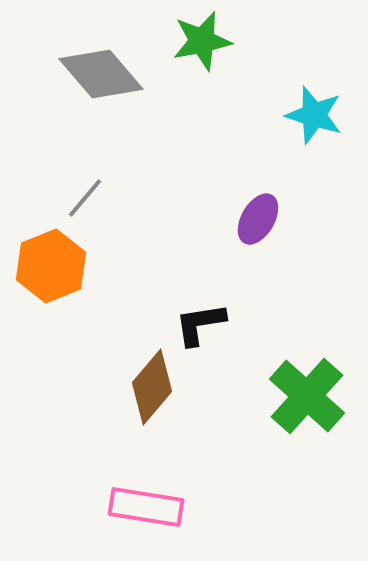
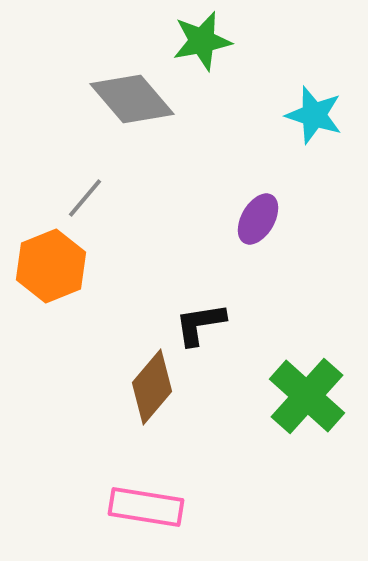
gray diamond: moved 31 px right, 25 px down
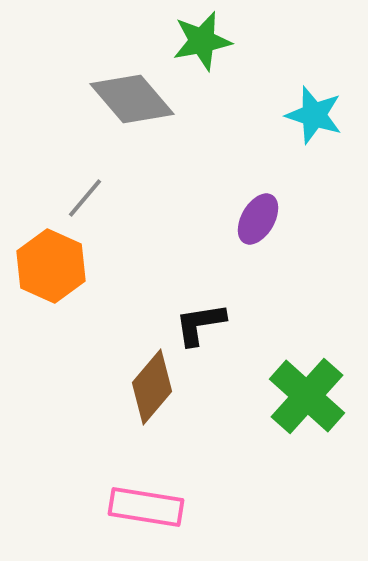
orange hexagon: rotated 14 degrees counterclockwise
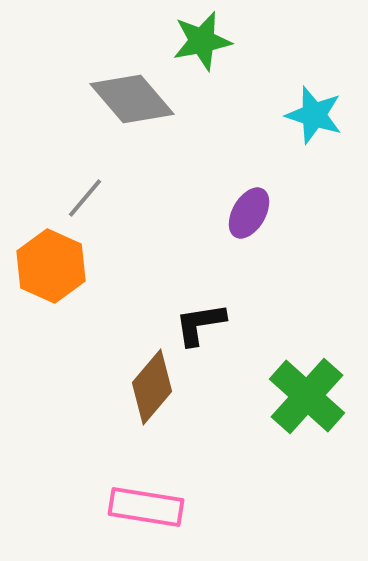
purple ellipse: moved 9 px left, 6 px up
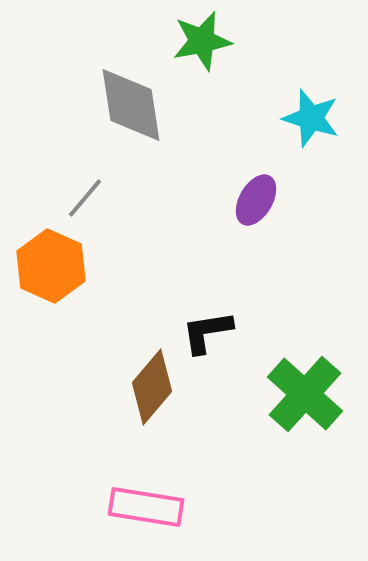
gray diamond: moved 1 px left, 6 px down; rotated 32 degrees clockwise
cyan star: moved 3 px left, 3 px down
purple ellipse: moved 7 px right, 13 px up
black L-shape: moved 7 px right, 8 px down
green cross: moved 2 px left, 2 px up
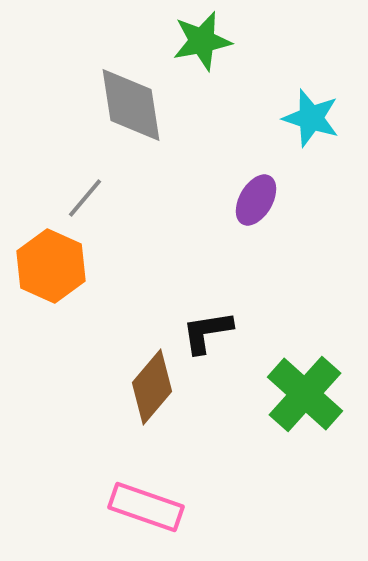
pink rectangle: rotated 10 degrees clockwise
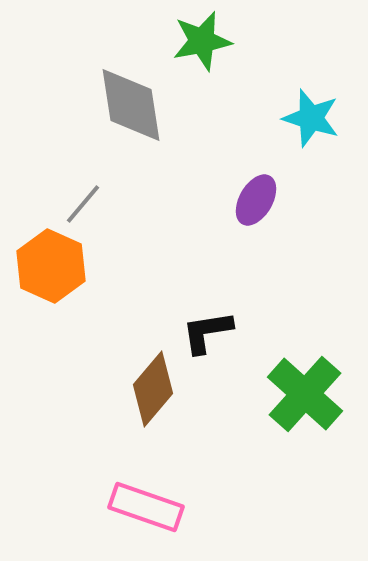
gray line: moved 2 px left, 6 px down
brown diamond: moved 1 px right, 2 px down
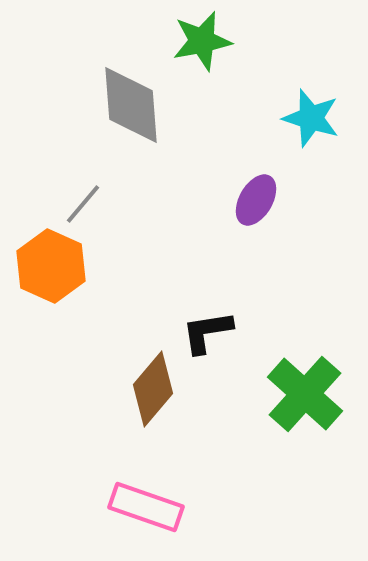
gray diamond: rotated 4 degrees clockwise
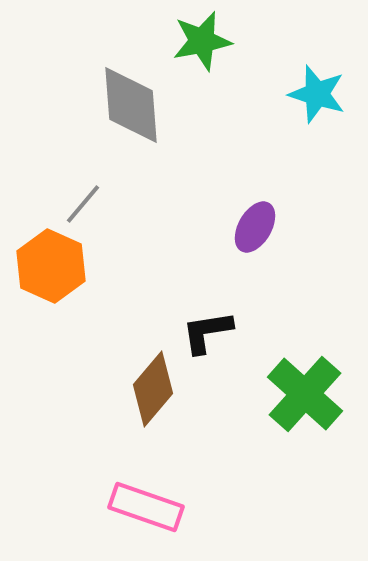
cyan star: moved 6 px right, 24 px up
purple ellipse: moved 1 px left, 27 px down
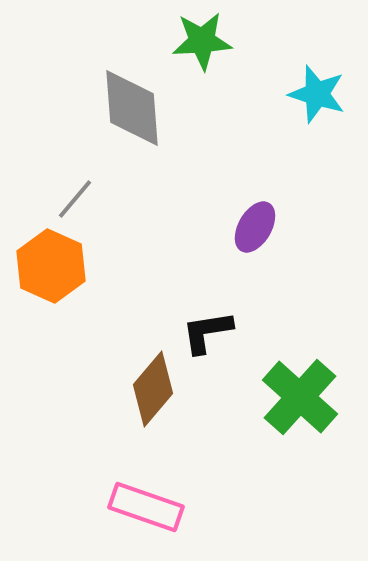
green star: rotated 8 degrees clockwise
gray diamond: moved 1 px right, 3 px down
gray line: moved 8 px left, 5 px up
green cross: moved 5 px left, 3 px down
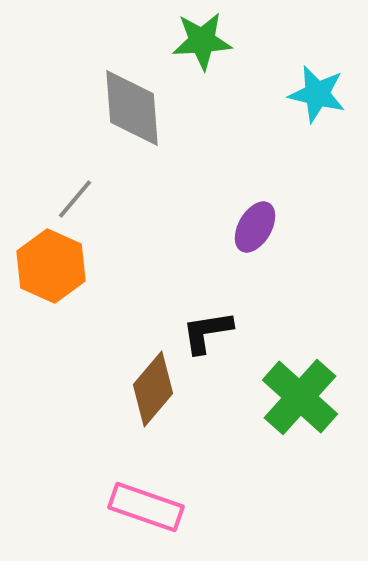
cyan star: rotated 4 degrees counterclockwise
